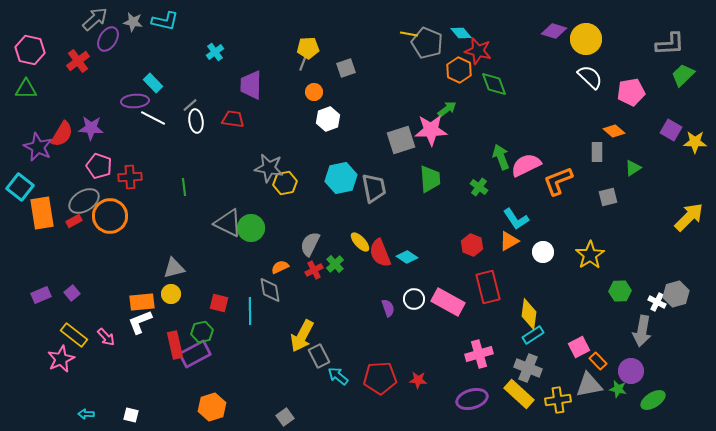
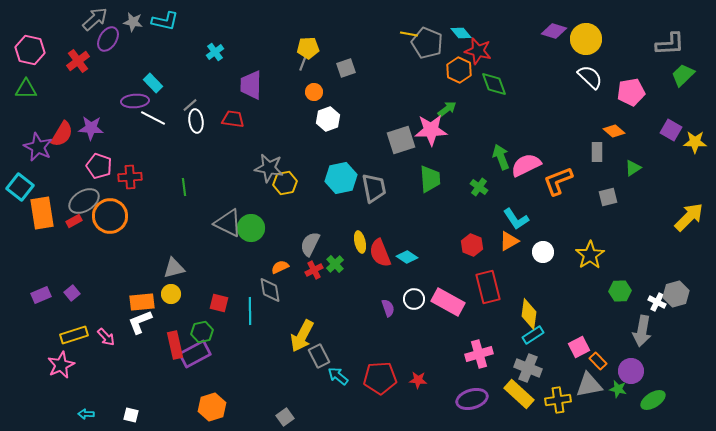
yellow ellipse at (360, 242): rotated 30 degrees clockwise
yellow rectangle at (74, 335): rotated 56 degrees counterclockwise
pink star at (61, 359): moved 6 px down
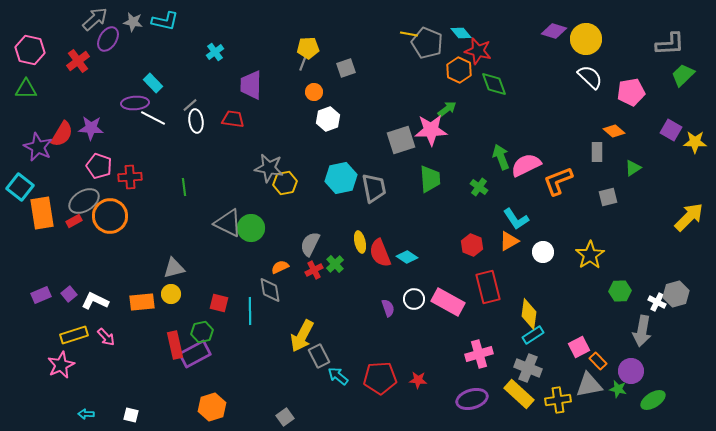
purple ellipse at (135, 101): moved 2 px down
purple square at (72, 293): moved 3 px left, 1 px down
white L-shape at (140, 322): moved 45 px left, 21 px up; rotated 48 degrees clockwise
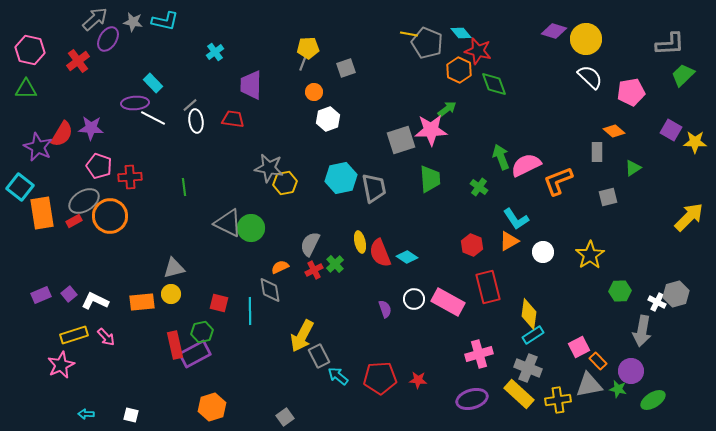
purple semicircle at (388, 308): moved 3 px left, 1 px down
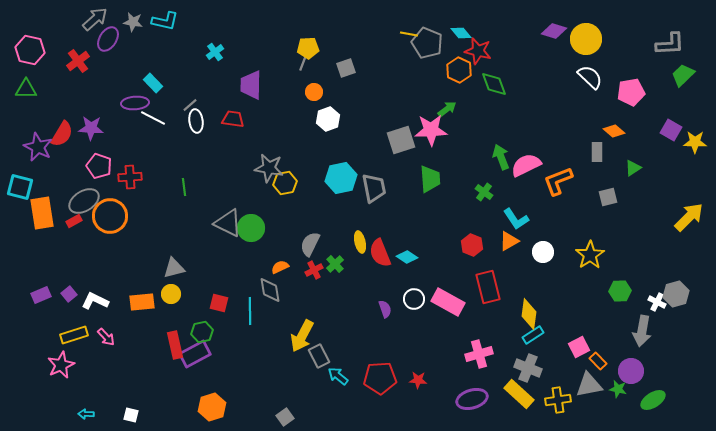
cyan square at (20, 187): rotated 24 degrees counterclockwise
green cross at (479, 187): moved 5 px right, 5 px down
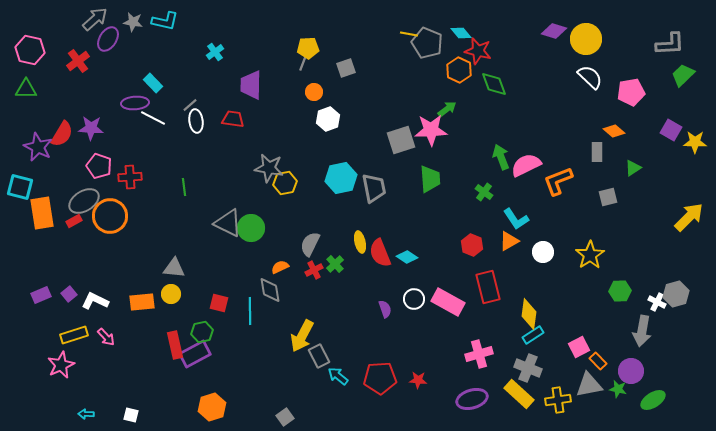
gray triangle at (174, 268): rotated 20 degrees clockwise
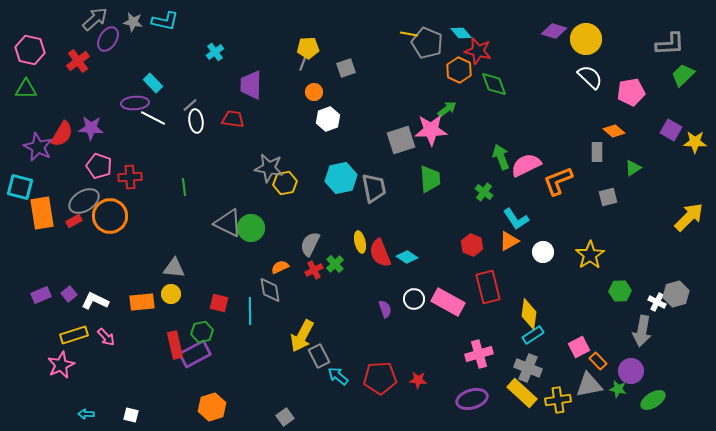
yellow rectangle at (519, 394): moved 3 px right, 1 px up
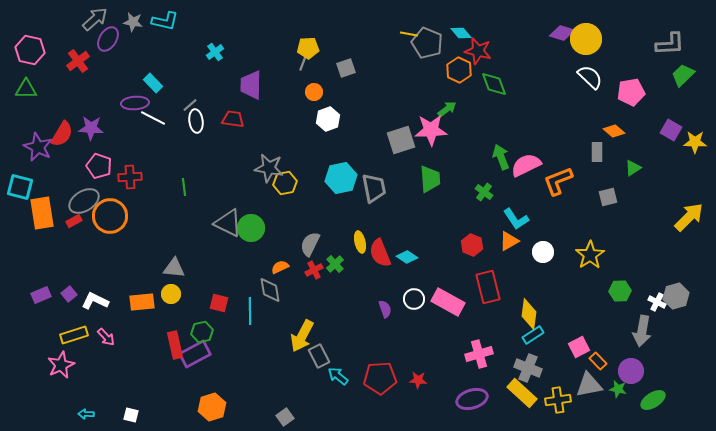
purple diamond at (554, 31): moved 8 px right, 2 px down
gray hexagon at (676, 294): moved 2 px down
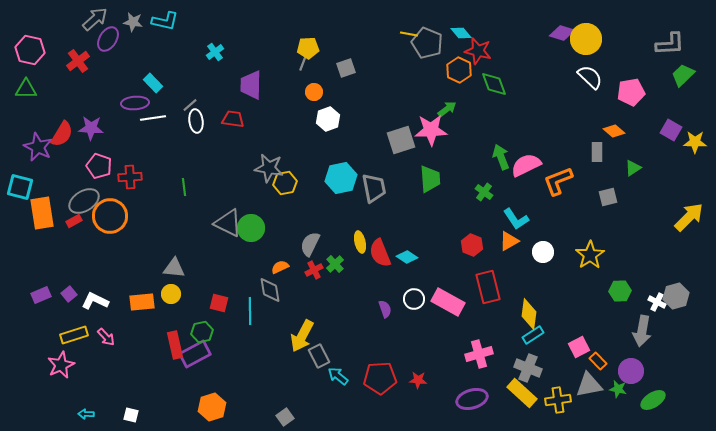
white line at (153, 118): rotated 35 degrees counterclockwise
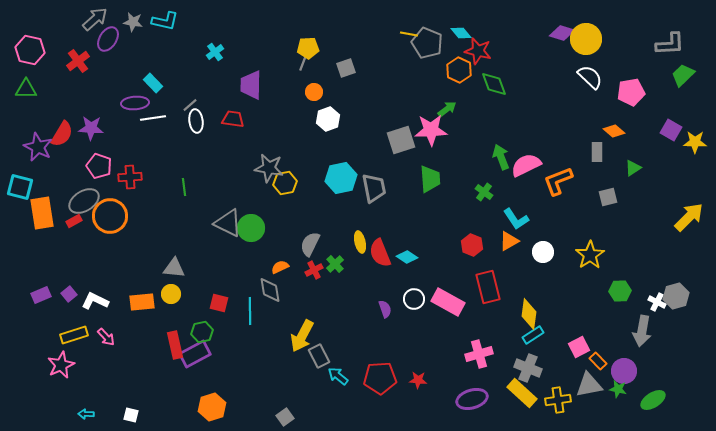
purple circle at (631, 371): moved 7 px left
